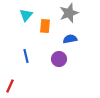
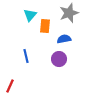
cyan triangle: moved 4 px right
blue semicircle: moved 6 px left
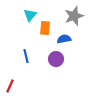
gray star: moved 5 px right, 3 px down
orange rectangle: moved 2 px down
purple circle: moved 3 px left
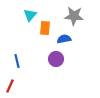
gray star: rotated 24 degrees clockwise
blue line: moved 9 px left, 5 px down
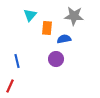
orange rectangle: moved 2 px right
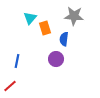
cyan triangle: moved 3 px down
orange rectangle: moved 2 px left; rotated 24 degrees counterclockwise
blue semicircle: rotated 72 degrees counterclockwise
blue line: rotated 24 degrees clockwise
red line: rotated 24 degrees clockwise
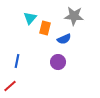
orange rectangle: rotated 32 degrees clockwise
blue semicircle: rotated 120 degrees counterclockwise
purple circle: moved 2 px right, 3 px down
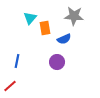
orange rectangle: rotated 24 degrees counterclockwise
purple circle: moved 1 px left
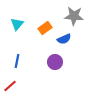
cyan triangle: moved 13 px left, 6 px down
orange rectangle: rotated 64 degrees clockwise
purple circle: moved 2 px left
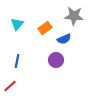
purple circle: moved 1 px right, 2 px up
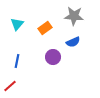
blue semicircle: moved 9 px right, 3 px down
purple circle: moved 3 px left, 3 px up
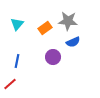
gray star: moved 6 px left, 5 px down
red line: moved 2 px up
